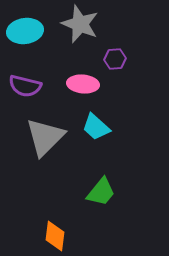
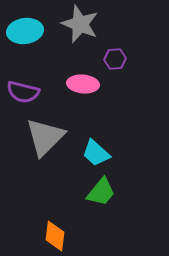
purple semicircle: moved 2 px left, 6 px down
cyan trapezoid: moved 26 px down
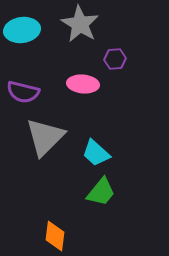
gray star: rotated 9 degrees clockwise
cyan ellipse: moved 3 px left, 1 px up
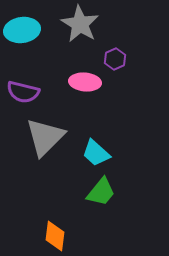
purple hexagon: rotated 20 degrees counterclockwise
pink ellipse: moved 2 px right, 2 px up
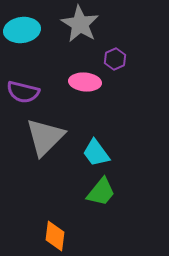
cyan trapezoid: rotated 12 degrees clockwise
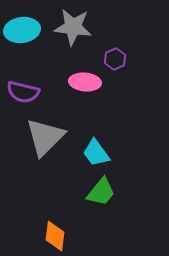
gray star: moved 7 px left, 3 px down; rotated 24 degrees counterclockwise
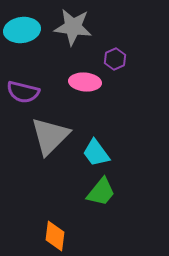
gray triangle: moved 5 px right, 1 px up
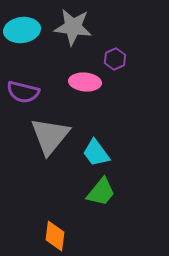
gray triangle: rotated 6 degrees counterclockwise
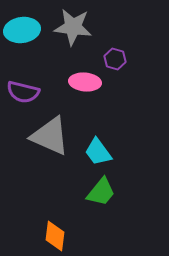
purple hexagon: rotated 20 degrees counterclockwise
gray triangle: rotated 45 degrees counterclockwise
cyan trapezoid: moved 2 px right, 1 px up
